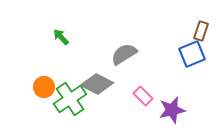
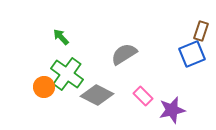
gray diamond: moved 11 px down
green cross: moved 3 px left, 25 px up; rotated 20 degrees counterclockwise
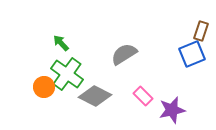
green arrow: moved 6 px down
gray diamond: moved 2 px left, 1 px down
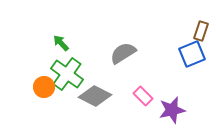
gray semicircle: moved 1 px left, 1 px up
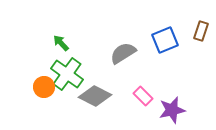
blue square: moved 27 px left, 14 px up
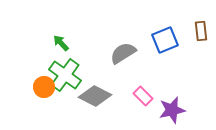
brown rectangle: rotated 24 degrees counterclockwise
green cross: moved 2 px left, 1 px down
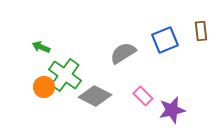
green arrow: moved 20 px left, 4 px down; rotated 24 degrees counterclockwise
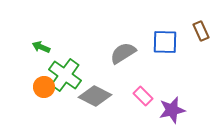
brown rectangle: rotated 18 degrees counterclockwise
blue square: moved 2 px down; rotated 24 degrees clockwise
